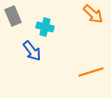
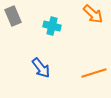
cyan cross: moved 7 px right, 1 px up
blue arrow: moved 9 px right, 17 px down
orange line: moved 3 px right, 1 px down
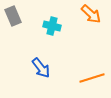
orange arrow: moved 2 px left
orange line: moved 2 px left, 5 px down
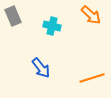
orange arrow: moved 1 px down
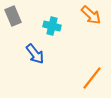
blue arrow: moved 6 px left, 14 px up
orange line: rotated 35 degrees counterclockwise
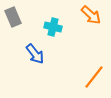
gray rectangle: moved 1 px down
cyan cross: moved 1 px right, 1 px down
orange line: moved 2 px right, 1 px up
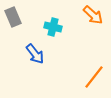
orange arrow: moved 2 px right
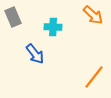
cyan cross: rotated 12 degrees counterclockwise
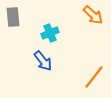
gray rectangle: rotated 18 degrees clockwise
cyan cross: moved 3 px left, 6 px down; rotated 24 degrees counterclockwise
blue arrow: moved 8 px right, 7 px down
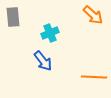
orange line: rotated 55 degrees clockwise
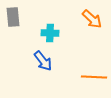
orange arrow: moved 1 px left, 4 px down
cyan cross: rotated 24 degrees clockwise
